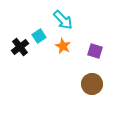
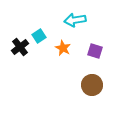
cyan arrow: moved 12 px right; rotated 125 degrees clockwise
orange star: moved 2 px down
brown circle: moved 1 px down
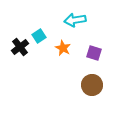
purple square: moved 1 px left, 2 px down
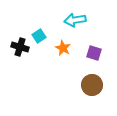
black cross: rotated 36 degrees counterclockwise
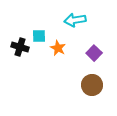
cyan square: rotated 32 degrees clockwise
orange star: moved 5 px left
purple square: rotated 28 degrees clockwise
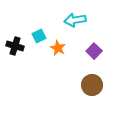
cyan square: rotated 24 degrees counterclockwise
black cross: moved 5 px left, 1 px up
purple square: moved 2 px up
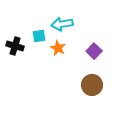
cyan arrow: moved 13 px left, 4 px down
cyan square: rotated 16 degrees clockwise
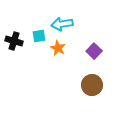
black cross: moved 1 px left, 5 px up
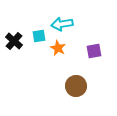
black cross: rotated 24 degrees clockwise
purple square: rotated 35 degrees clockwise
brown circle: moved 16 px left, 1 px down
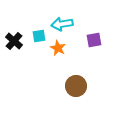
purple square: moved 11 px up
